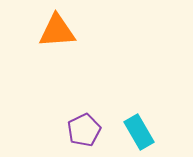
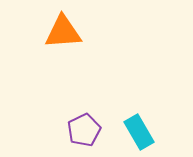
orange triangle: moved 6 px right, 1 px down
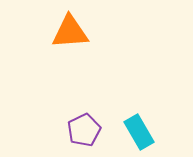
orange triangle: moved 7 px right
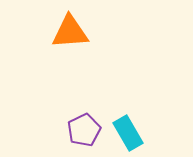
cyan rectangle: moved 11 px left, 1 px down
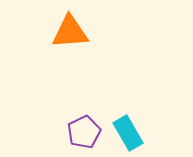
purple pentagon: moved 2 px down
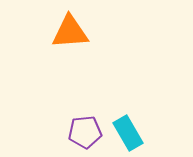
purple pentagon: moved 1 px right; rotated 20 degrees clockwise
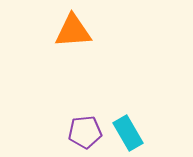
orange triangle: moved 3 px right, 1 px up
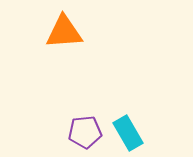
orange triangle: moved 9 px left, 1 px down
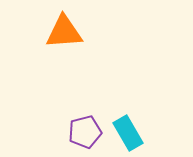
purple pentagon: rotated 8 degrees counterclockwise
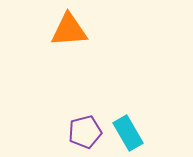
orange triangle: moved 5 px right, 2 px up
